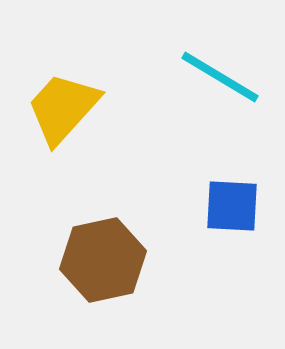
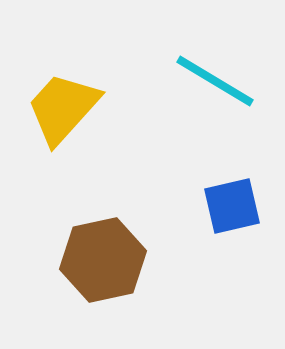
cyan line: moved 5 px left, 4 px down
blue square: rotated 16 degrees counterclockwise
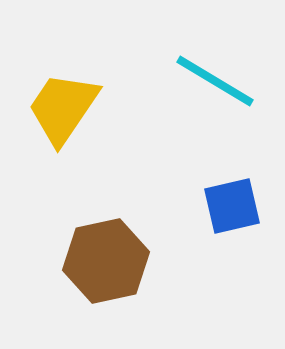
yellow trapezoid: rotated 8 degrees counterclockwise
brown hexagon: moved 3 px right, 1 px down
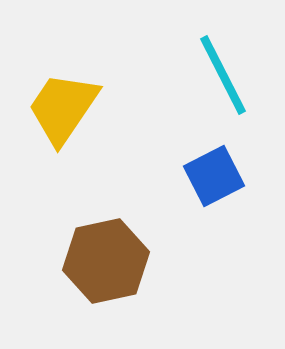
cyan line: moved 8 px right, 6 px up; rotated 32 degrees clockwise
blue square: moved 18 px left, 30 px up; rotated 14 degrees counterclockwise
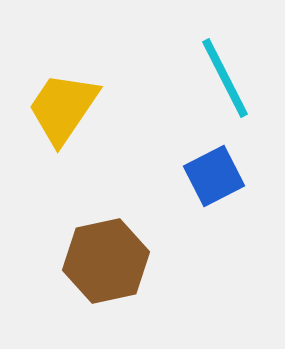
cyan line: moved 2 px right, 3 px down
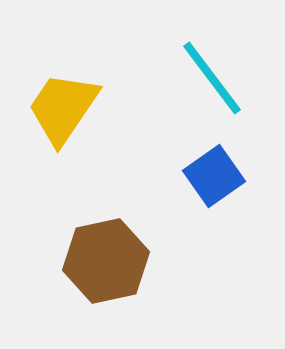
cyan line: moved 13 px left; rotated 10 degrees counterclockwise
blue square: rotated 8 degrees counterclockwise
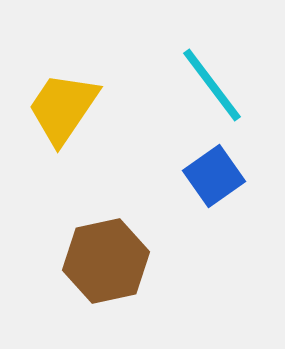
cyan line: moved 7 px down
